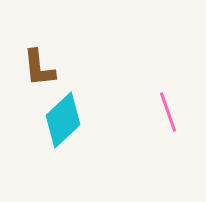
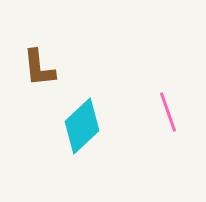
cyan diamond: moved 19 px right, 6 px down
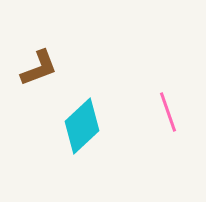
brown L-shape: rotated 105 degrees counterclockwise
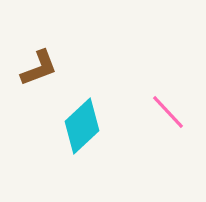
pink line: rotated 24 degrees counterclockwise
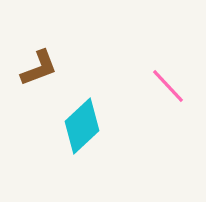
pink line: moved 26 px up
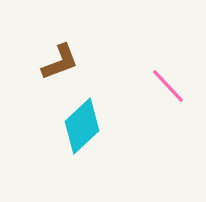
brown L-shape: moved 21 px right, 6 px up
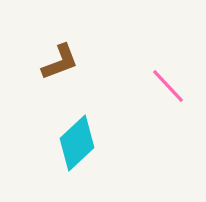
cyan diamond: moved 5 px left, 17 px down
